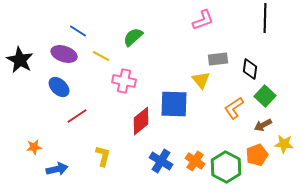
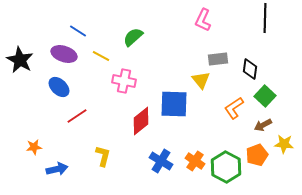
pink L-shape: rotated 135 degrees clockwise
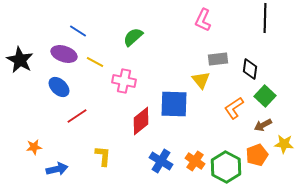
yellow line: moved 6 px left, 6 px down
yellow L-shape: rotated 10 degrees counterclockwise
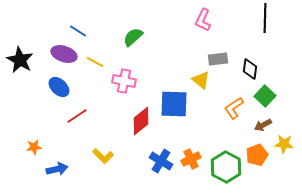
yellow triangle: rotated 12 degrees counterclockwise
yellow L-shape: rotated 130 degrees clockwise
orange cross: moved 4 px left, 2 px up; rotated 30 degrees clockwise
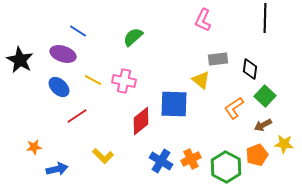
purple ellipse: moved 1 px left
yellow line: moved 2 px left, 18 px down
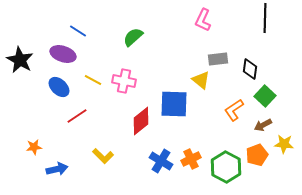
orange L-shape: moved 2 px down
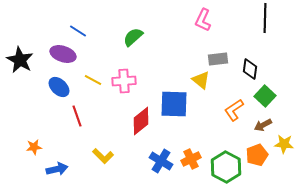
pink cross: rotated 15 degrees counterclockwise
red line: rotated 75 degrees counterclockwise
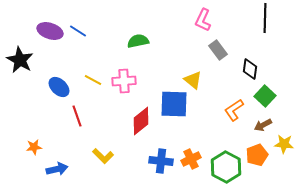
green semicircle: moved 5 px right, 4 px down; rotated 30 degrees clockwise
purple ellipse: moved 13 px left, 23 px up
gray rectangle: moved 9 px up; rotated 60 degrees clockwise
yellow triangle: moved 8 px left
blue cross: rotated 25 degrees counterclockwise
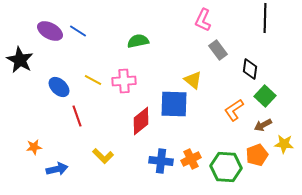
purple ellipse: rotated 10 degrees clockwise
green hexagon: rotated 24 degrees counterclockwise
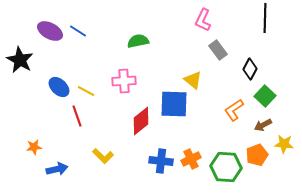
black diamond: rotated 20 degrees clockwise
yellow line: moved 7 px left, 11 px down
